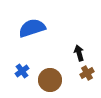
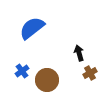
blue semicircle: rotated 20 degrees counterclockwise
brown cross: moved 3 px right
brown circle: moved 3 px left
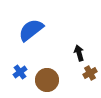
blue semicircle: moved 1 px left, 2 px down
blue cross: moved 2 px left, 1 px down
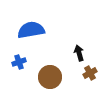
blue semicircle: rotated 28 degrees clockwise
blue cross: moved 1 px left, 10 px up; rotated 16 degrees clockwise
brown circle: moved 3 px right, 3 px up
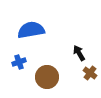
black arrow: rotated 14 degrees counterclockwise
brown cross: rotated 24 degrees counterclockwise
brown circle: moved 3 px left
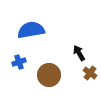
brown circle: moved 2 px right, 2 px up
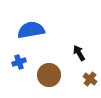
brown cross: moved 6 px down
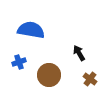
blue semicircle: rotated 20 degrees clockwise
